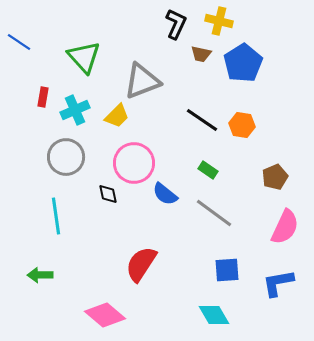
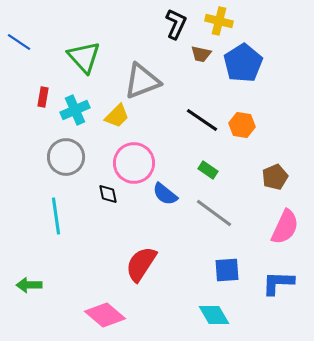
green arrow: moved 11 px left, 10 px down
blue L-shape: rotated 12 degrees clockwise
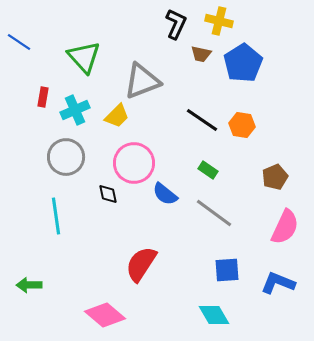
blue L-shape: rotated 20 degrees clockwise
